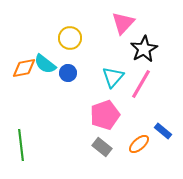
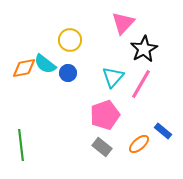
yellow circle: moved 2 px down
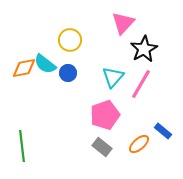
green line: moved 1 px right, 1 px down
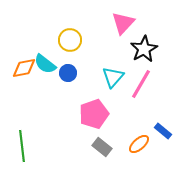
pink pentagon: moved 11 px left, 1 px up
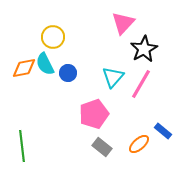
yellow circle: moved 17 px left, 3 px up
cyan semicircle: rotated 25 degrees clockwise
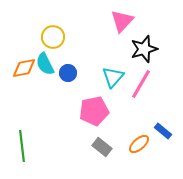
pink triangle: moved 1 px left, 2 px up
black star: rotated 12 degrees clockwise
pink pentagon: moved 3 px up; rotated 8 degrees clockwise
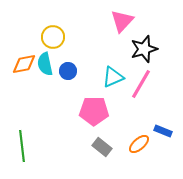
cyan semicircle: rotated 15 degrees clockwise
orange diamond: moved 4 px up
blue circle: moved 2 px up
cyan triangle: rotated 25 degrees clockwise
pink pentagon: rotated 12 degrees clockwise
blue rectangle: rotated 18 degrees counterclockwise
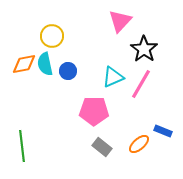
pink triangle: moved 2 px left
yellow circle: moved 1 px left, 1 px up
black star: rotated 20 degrees counterclockwise
